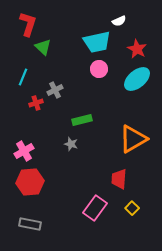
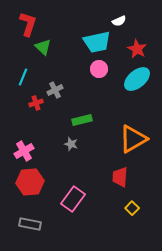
red trapezoid: moved 1 px right, 2 px up
pink rectangle: moved 22 px left, 9 px up
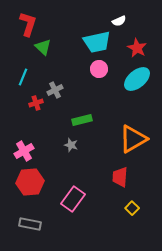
red star: moved 1 px up
gray star: moved 1 px down
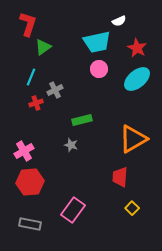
green triangle: rotated 42 degrees clockwise
cyan line: moved 8 px right
pink rectangle: moved 11 px down
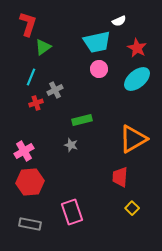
pink rectangle: moved 1 px left, 2 px down; rotated 55 degrees counterclockwise
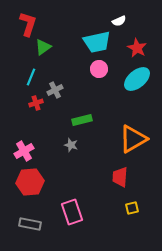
yellow square: rotated 32 degrees clockwise
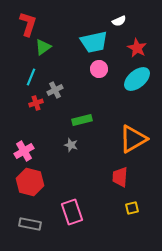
cyan trapezoid: moved 3 px left
red hexagon: rotated 20 degrees clockwise
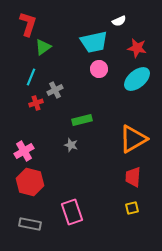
red star: rotated 18 degrees counterclockwise
red trapezoid: moved 13 px right
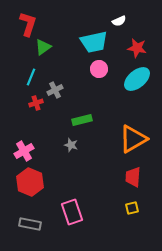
red hexagon: rotated 8 degrees clockwise
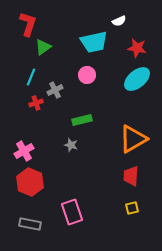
pink circle: moved 12 px left, 6 px down
red trapezoid: moved 2 px left, 1 px up
